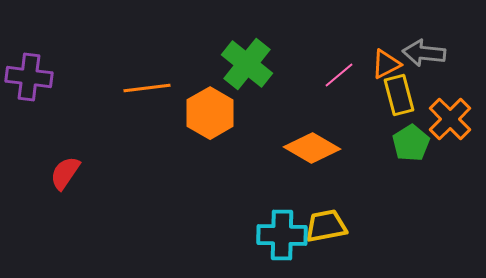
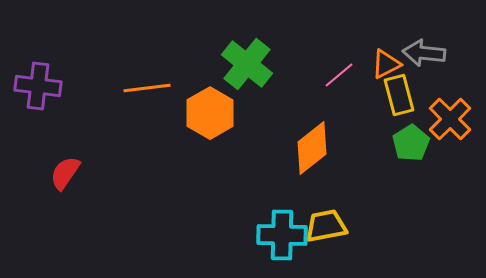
purple cross: moved 9 px right, 9 px down
orange diamond: rotated 68 degrees counterclockwise
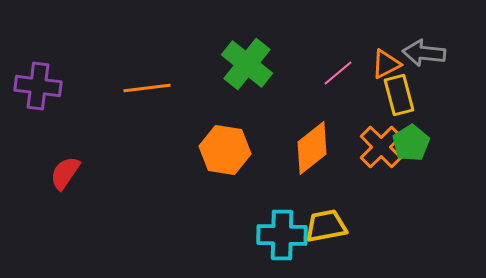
pink line: moved 1 px left, 2 px up
orange hexagon: moved 15 px right, 37 px down; rotated 21 degrees counterclockwise
orange cross: moved 69 px left, 28 px down
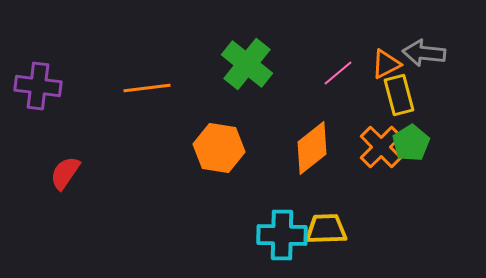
orange hexagon: moved 6 px left, 2 px up
yellow trapezoid: moved 3 px down; rotated 9 degrees clockwise
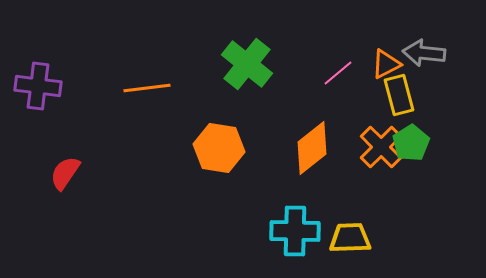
yellow trapezoid: moved 24 px right, 9 px down
cyan cross: moved 13 px right, 4 px up
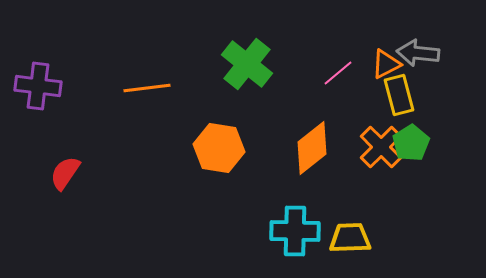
gray arrow: moved 6 px left
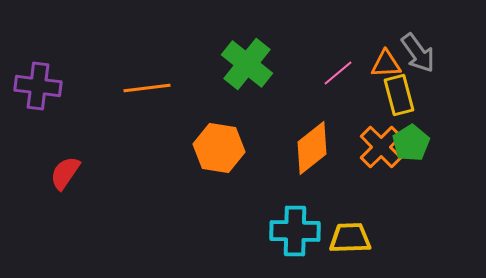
gray arrow: rotated 132 degrees counterclockwise
orange triangle: rotated 24 degrees clockwise
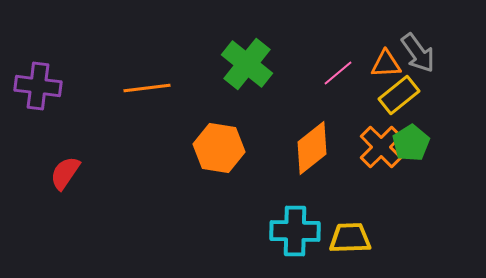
yellow rectangle: rotated 66 degrees clockwise
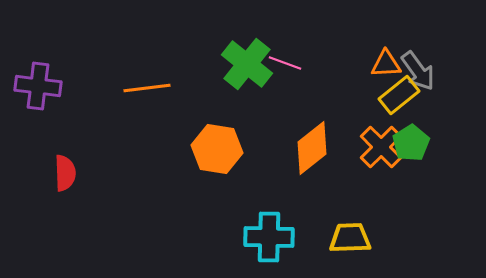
gray arrow: moved 18 px down
pink line: moved 53 px left, 10 px up; rotated 60 degrees clockwise
orange hexagon: moved 2 px left, 1 px down
red semicircle: rotated 144 degrees clockwise
cyan cross: moved 26 px left, 6 px down
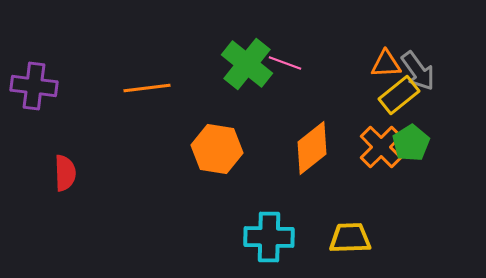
purple cross: moved 4 px left
